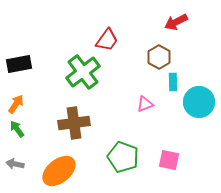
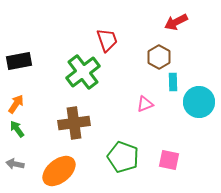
red trapezoid: rotated 55 degrees counterclockwise
black rectangle: moved 3 px up
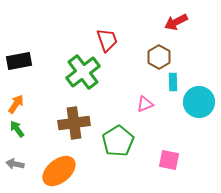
green pentagon: moved 5 px left, 16 px up; rotated 20 degrees clockwise
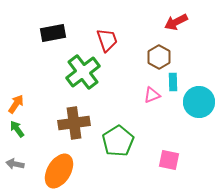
black rectangle: moved 34 px right, 28 px up
pink triangle: moved 7 px right, 9 px up
orange ellipse: rotated 20 degrees counterclockwise
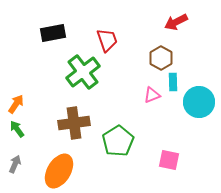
brown hexagon: moved 2 px right, 1 px down
gray arrow: rotated 102 degrees clockwise
